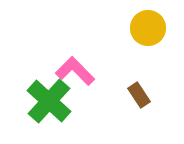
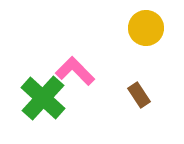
yellow circle: moved 2 px left
green cross: moved 6 px left, 3 px up
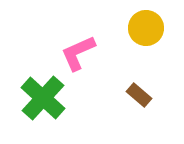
pink L-shape: moved 3 px right, 18 px up; rotated 69 degrees counterclockwise
brown rectangle: rotated 15 degrees counterclockwise
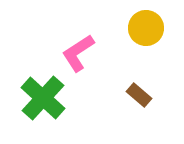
pink L-shape: rotated 9 degrees counterclockwise
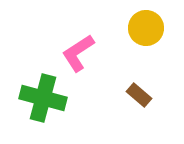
green cross: rotated 27 degrees counterclockwise
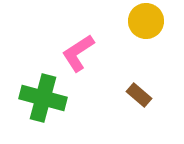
yellow circle: moved 7 px up
